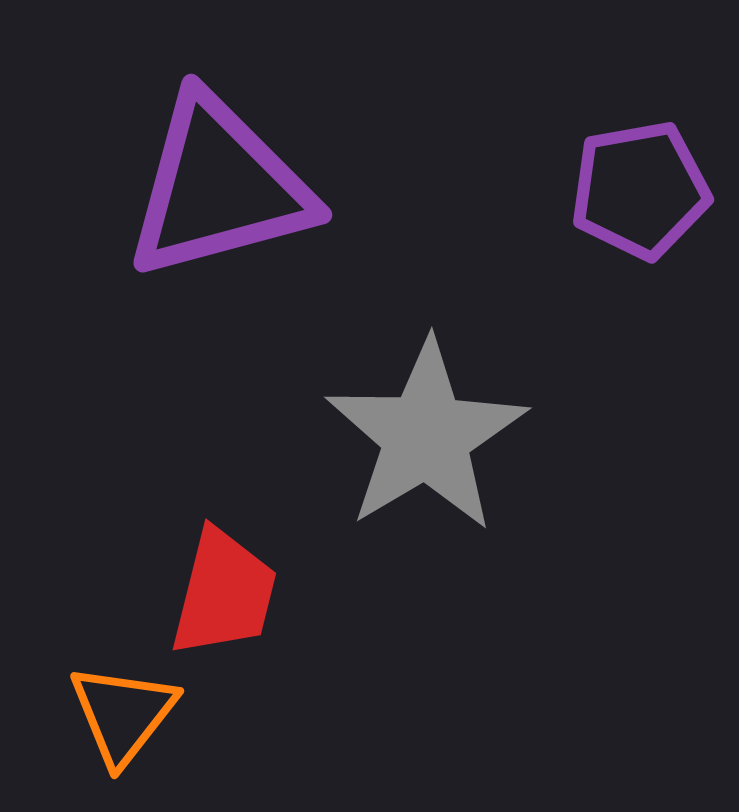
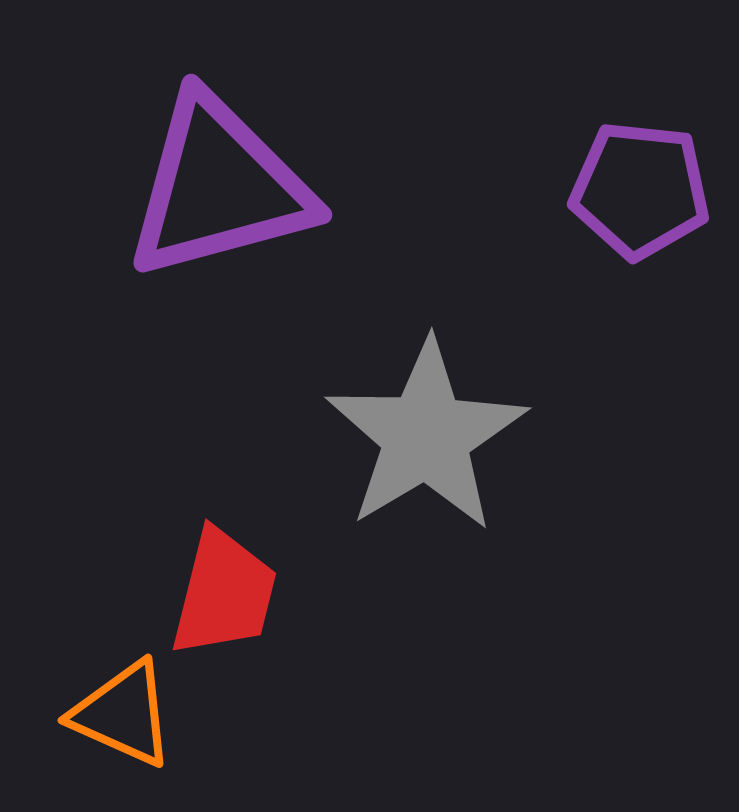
purple pentagon: rotated 16 degrees clockwise
orange triangle: rotated 44 degrees counterclockwise
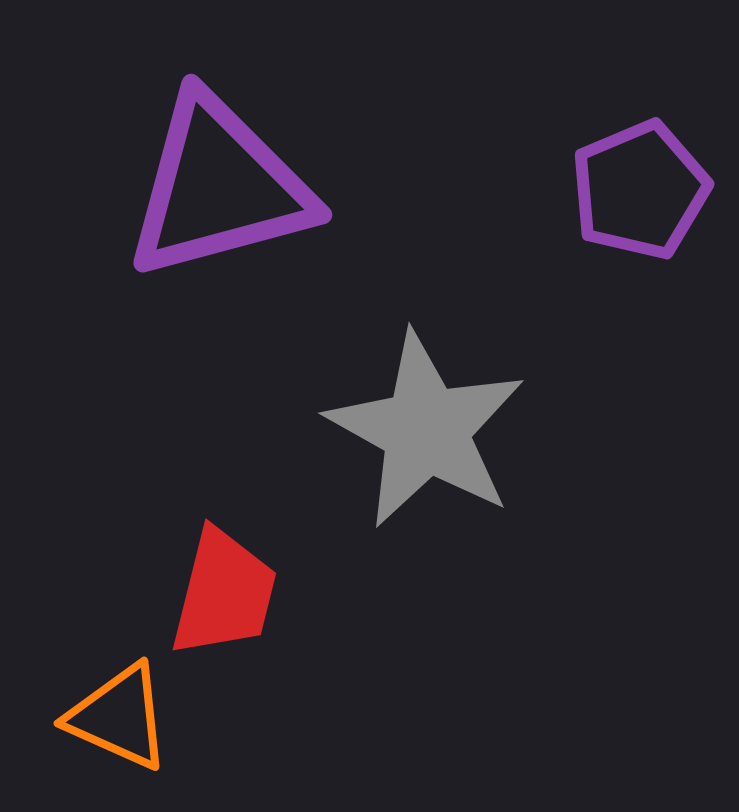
purple pentagon: rotated 29 degrees counterclockwise
gray star: moved 6 px up; rotated 12 degrees counterclockwise
orange triangle: moved 4 px left, 3 px down
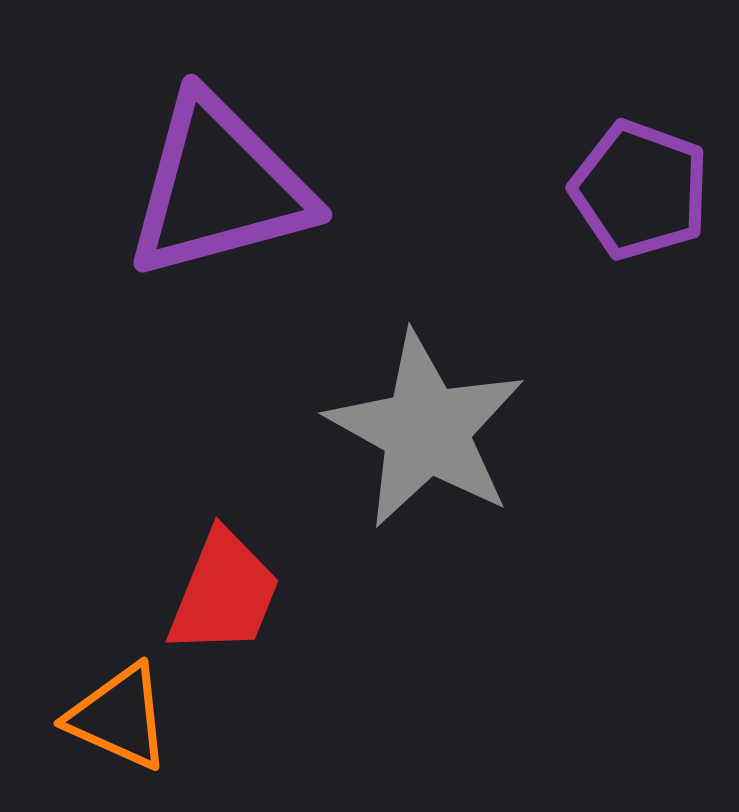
purple pentagon: rotated 29 degrees counterclockwise
red trapezoid: rotated 8 degrees clockwise
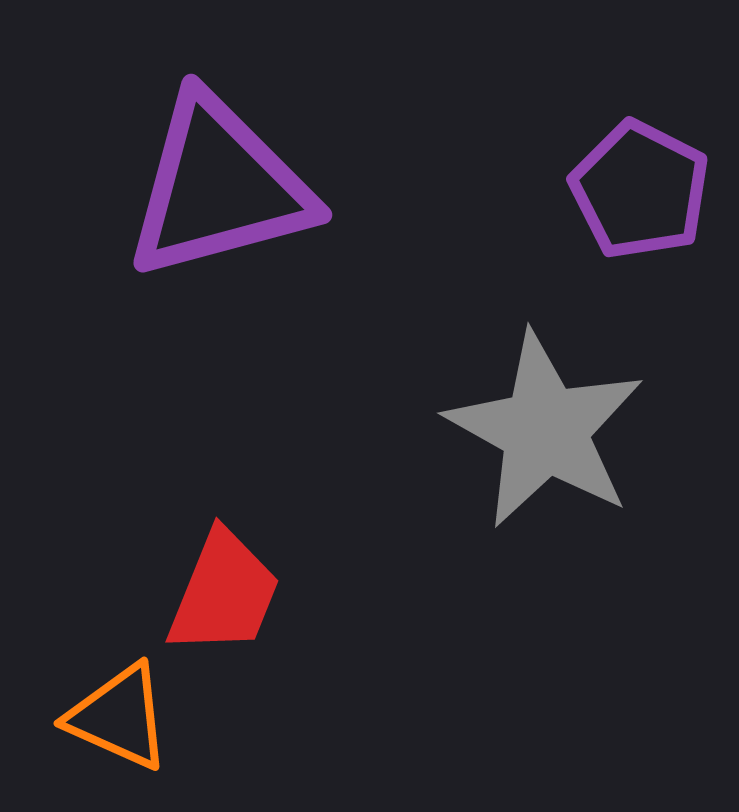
purple pentagon: rotated 7 degrees clockwise
gray star: moved 119 px right
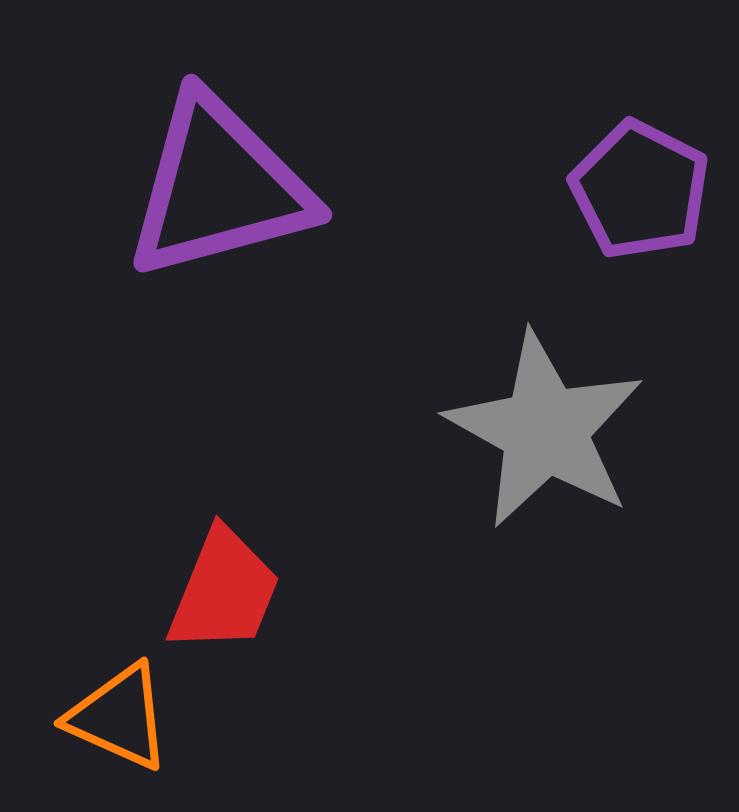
red trapezoid: moved 2 px up
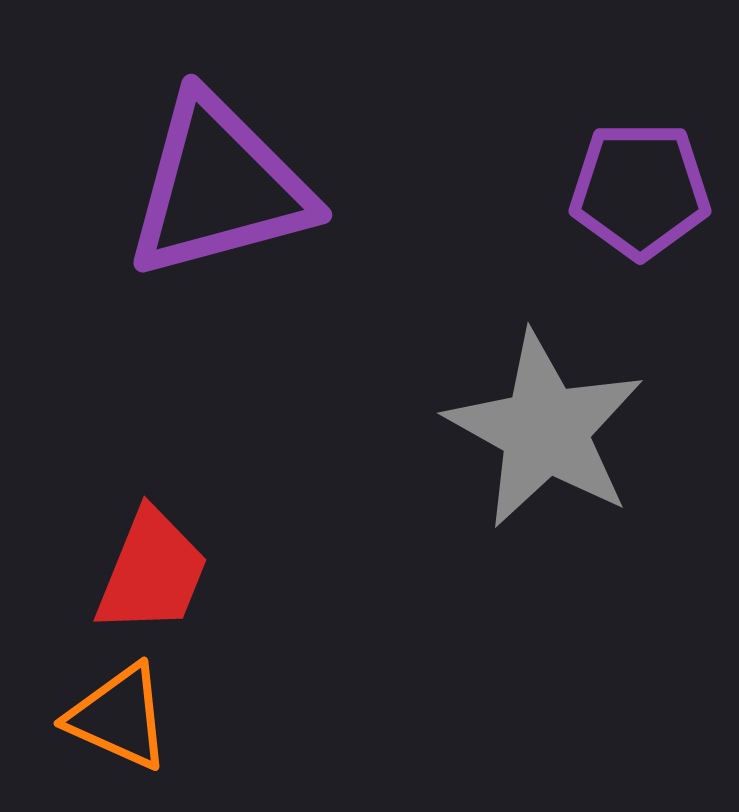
purple pentagon: rotated 27 degrees counterclockwise
red trapezoid: moved 72 px left, 19 px up
